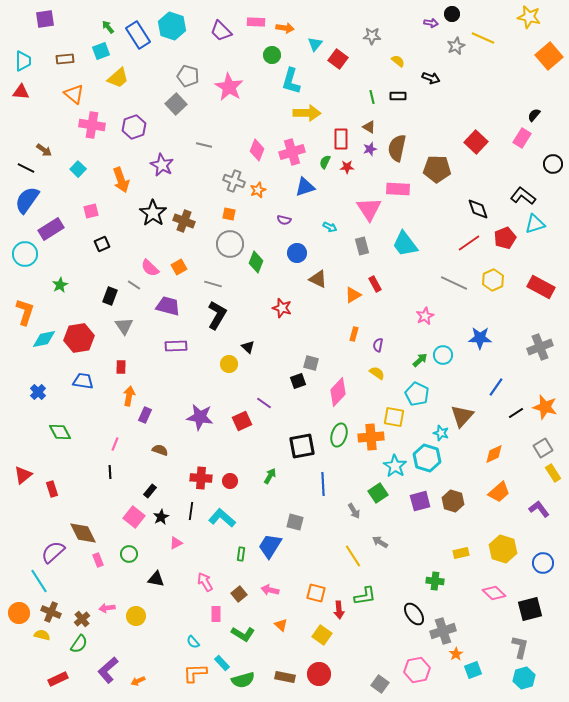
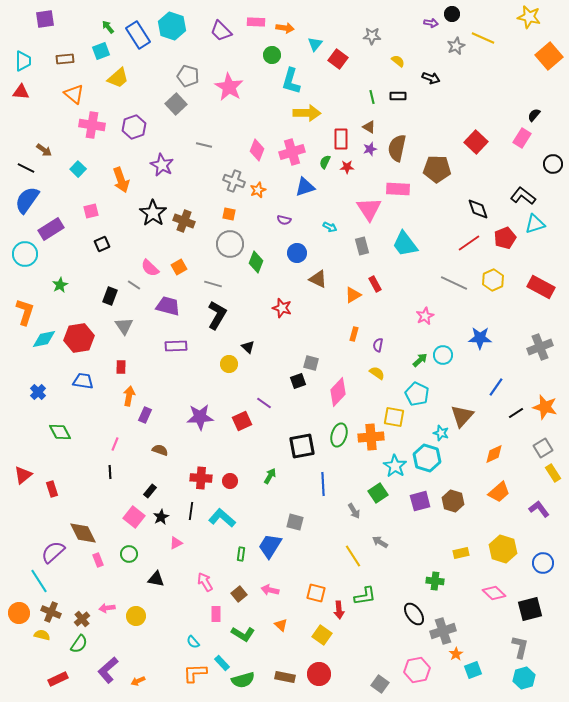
purple star at (200, 417): rotated 12 degrees counterclockwise
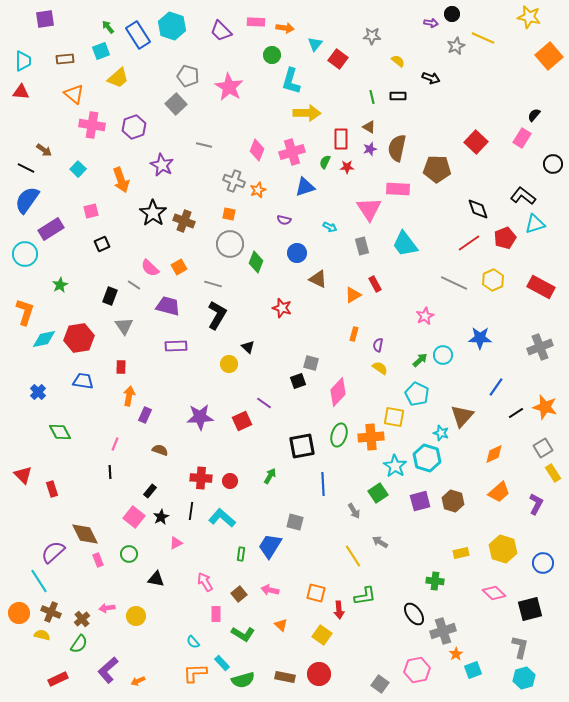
yellow semicircle at (377, 373): moved 3 px right, 5 px up
red triangle at (23, 475): rotated 36 degrees counterclockwise
purple L-shape at (539, 509): moved 3 px left, 5 px up; rotated 65 degrees clockwise
brown diamond at (83, 533): moved 2 px right, 1 px down
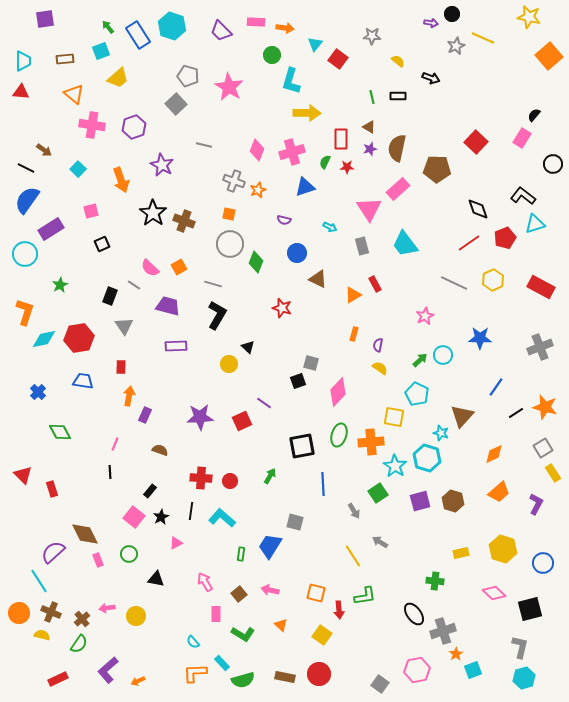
pink rectangle at (398, 189): rotated 45 degrees counterclockwise
orange cross at (371, 437): moved 5 px down
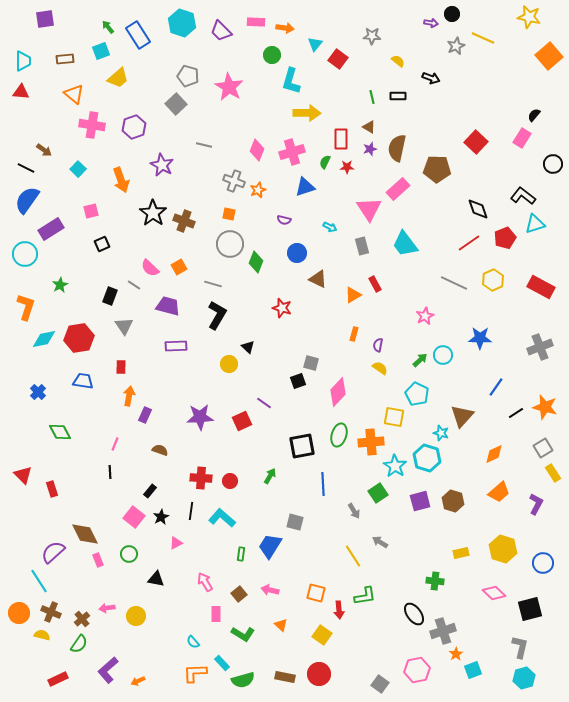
cyan hexagon at (172, 26): moved 10 px right, 3 px up
orange L-shape at (25, 312): moved 1 px right, 5 px up
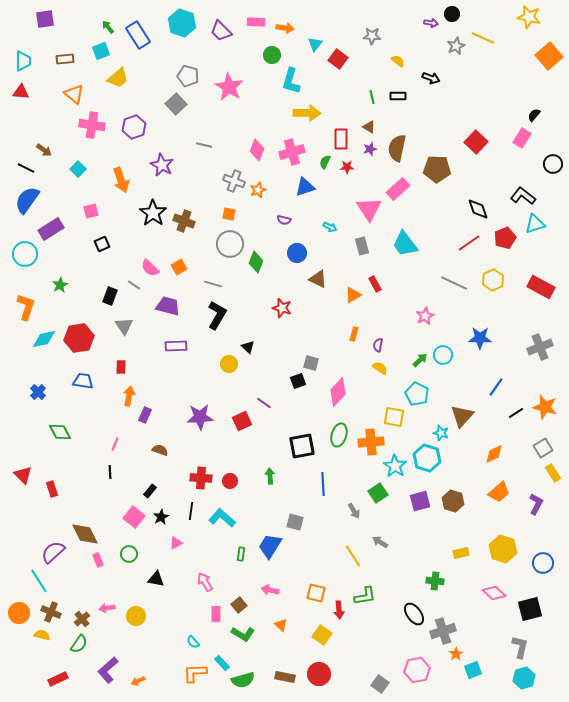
green arrow at (270, 476): rotated 35 degrees counterclockwise
brown square at (239, 594): moved 11 px down
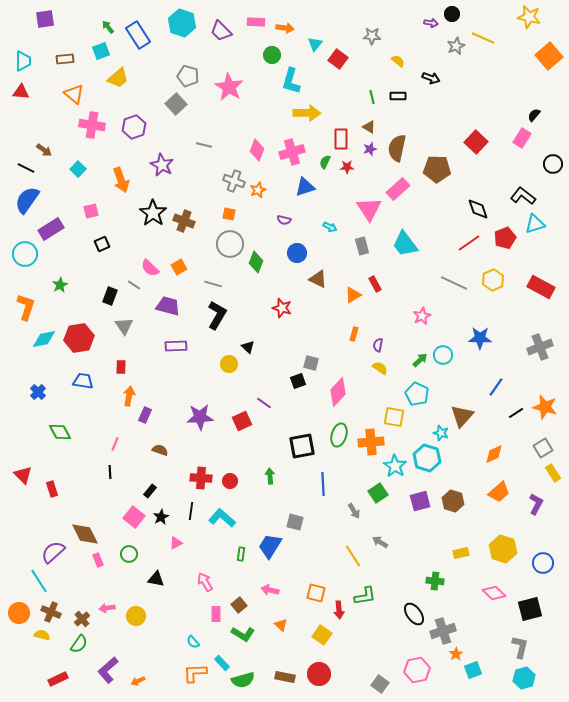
pink star at (425, 316): moved 3 px left
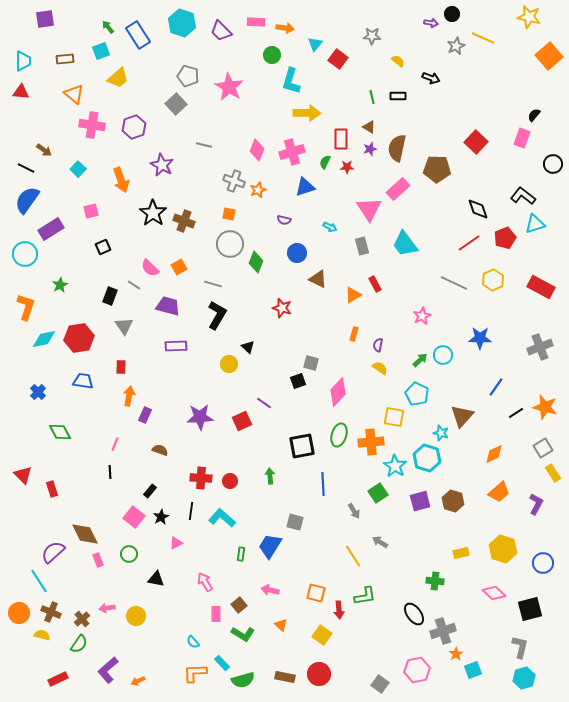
pink rectangle at (522, 138): rotated 12 degrees counterclockwise
black square at (102, 244): moved 1 px right, 3 px down
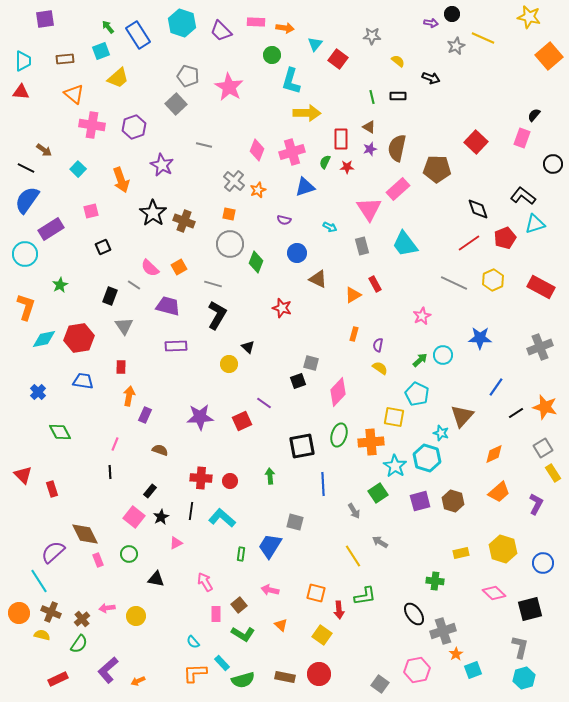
gray cross at (234, 181): rotated 20 degrees clockwise
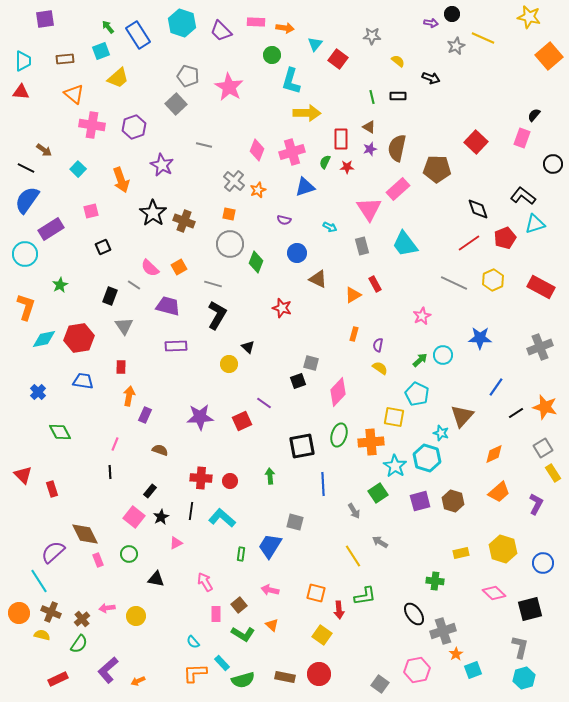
orange triangle at (281, 625): moved 9 px left
